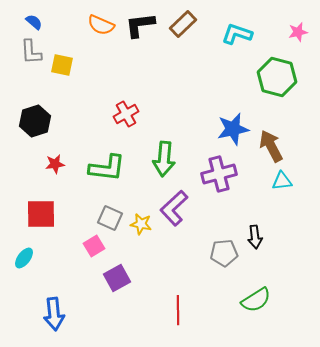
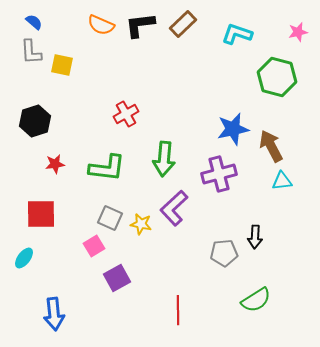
black arrow: rotated 10 degrees clockwise
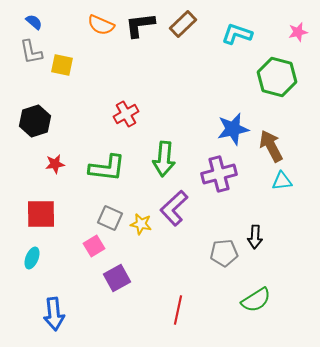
gray L-shape: rotated 8 degrees counterclockwise
cyan ellipse: moved 8 px right; rotated 15 degrees counterclockwise
red line: rotated 12 degrees clockwise
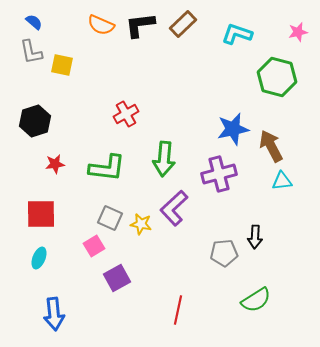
cyan ellipse: moved 7 px right
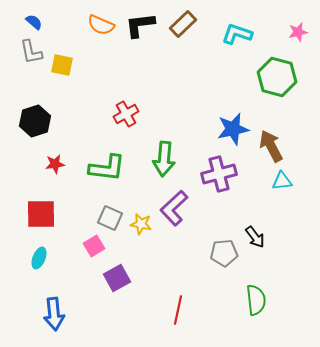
black arrow: rotated 40 degrees counterclockwise
green semicircle: rotated 64 degrees counterclockwise
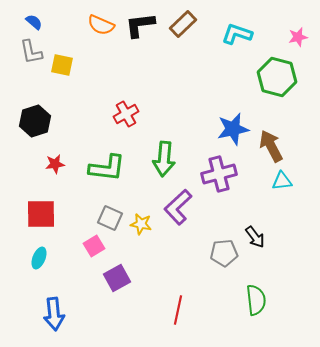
pink star: moved 5 px down
purple L-shape: moved 4 px right, 1 px up
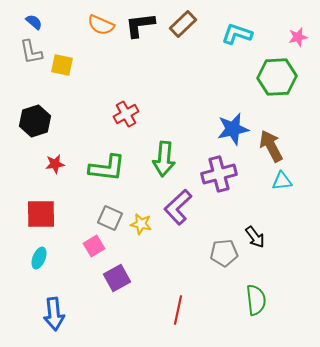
green hexagon: rotated 18 degrees counterclockwise
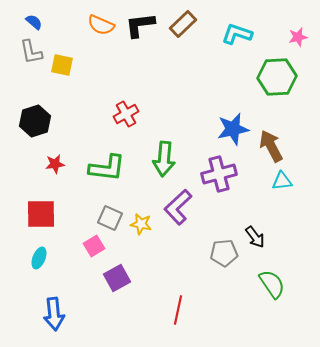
green semicircle: moved 16 px right, 16 px up; rotated 28 degrees counterclockwise
